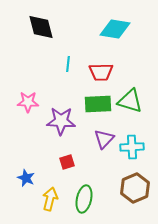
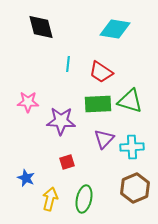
red trapezoid: rotated 35 degrees clockwise
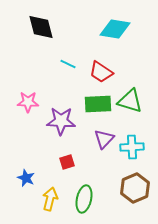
cyan line: rotated 70 degrees counterclockwise
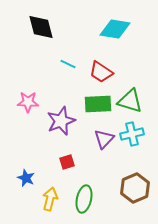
purple star: rotated 24 degrees counterclockwise
cyan cross: moved 13 px up; rotated 10 degrees counterclockwise
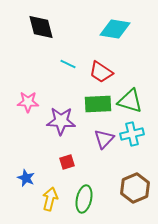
purple star: rotated 24 degrees clockwise
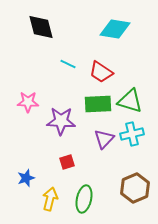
blue star: rotated 30 degrees clockwise
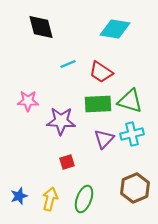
cyan line: rotated 49 degrees counterclockwise
pink star: moved 1 px up
blue star: moved 7 px left, 18 px down
green ellipse: rotated 8 degrees clockwise
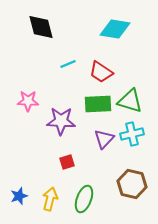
brown hexagon: moved 3 px left, 4 px up; rotated 24 degrees counterclockwise
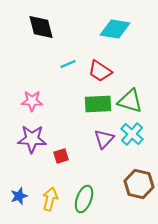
red trapezoid: moved 1 px left, 1 px up
pink star: moved 4 px right
purple star: moved 29 px left, 18 px down
cyan cross: rotated 35 degrees counterclockwise
red square: moved 6 px left, 6 px up
brown hexagon: moved 7 px right
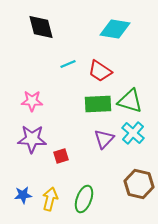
cyan cross: moved 1 px right, 1 px up
blue star: moved 4 px right, 1 px up; rotated 12 degrees clockwise
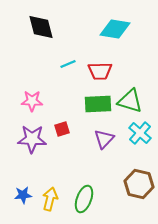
red trapezoid: rotated 35 degrees counterclockwise
cyan cross: moved 7 px right
red square: moved 1 px right, 27 px up
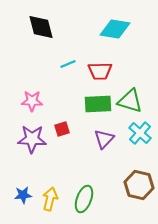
brown hexagon: moved 1 px down
